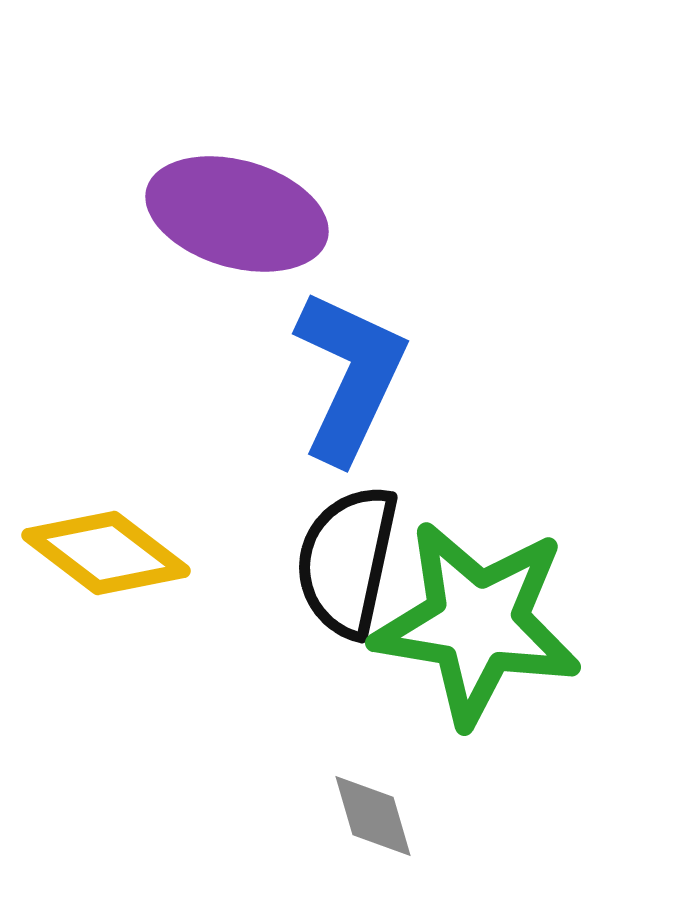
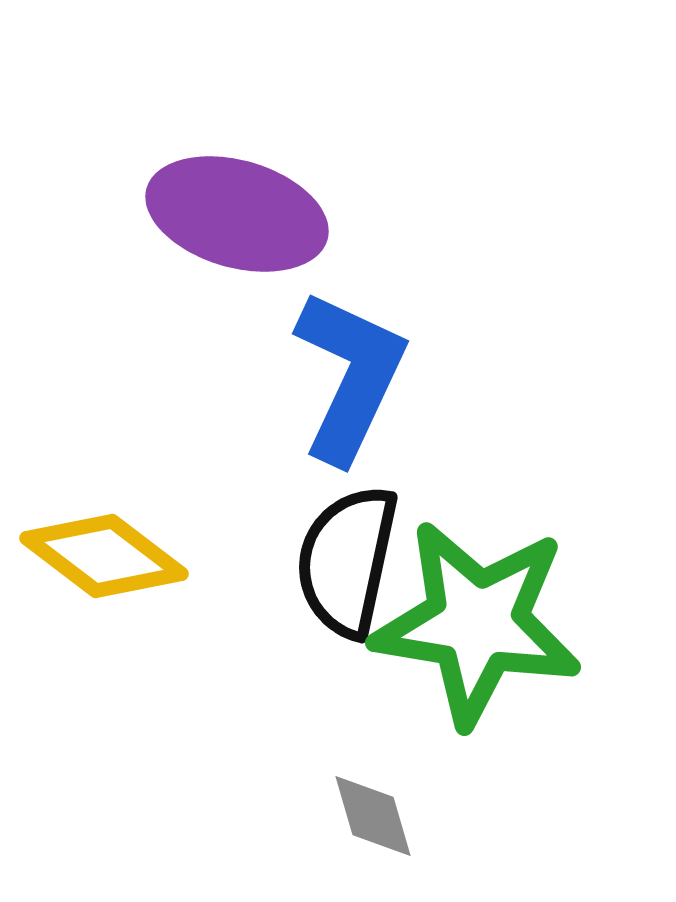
yellow diamond: moved 2 px left, 3 px down
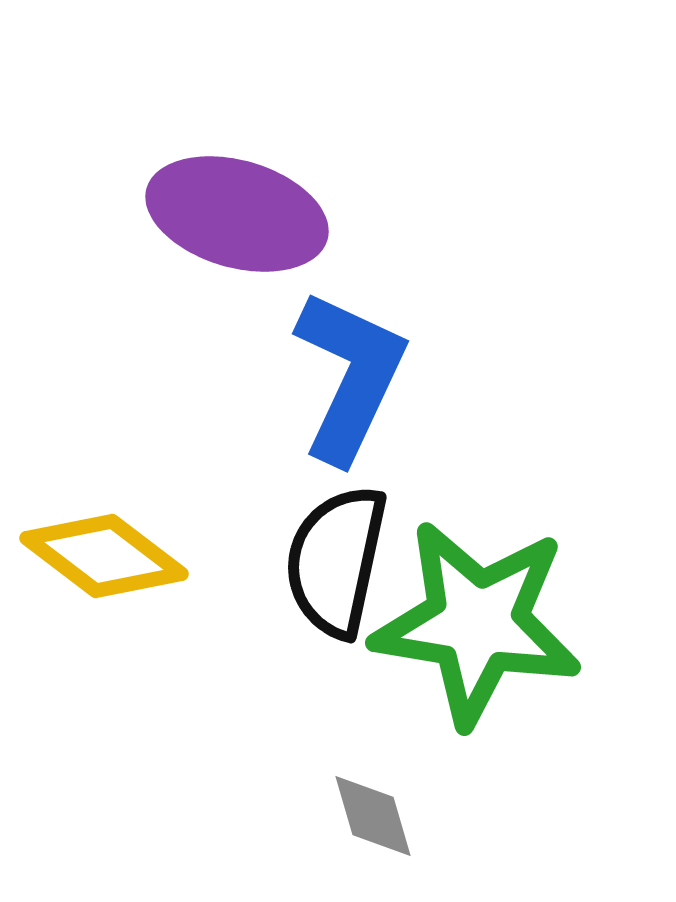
black semicircle: moved 11 px left
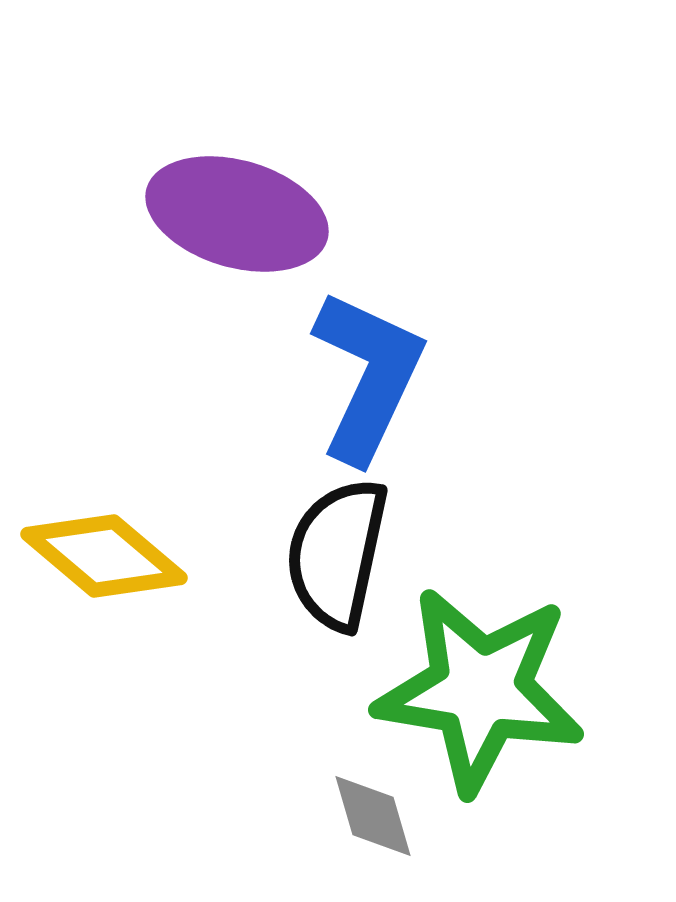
blue L-shape: moved 18 px right
yellow diamond: rotated 3 degrees clockwise
black semicircle: moved 1 px right, 7 px up
green star: moved 3 px right, 67 px down
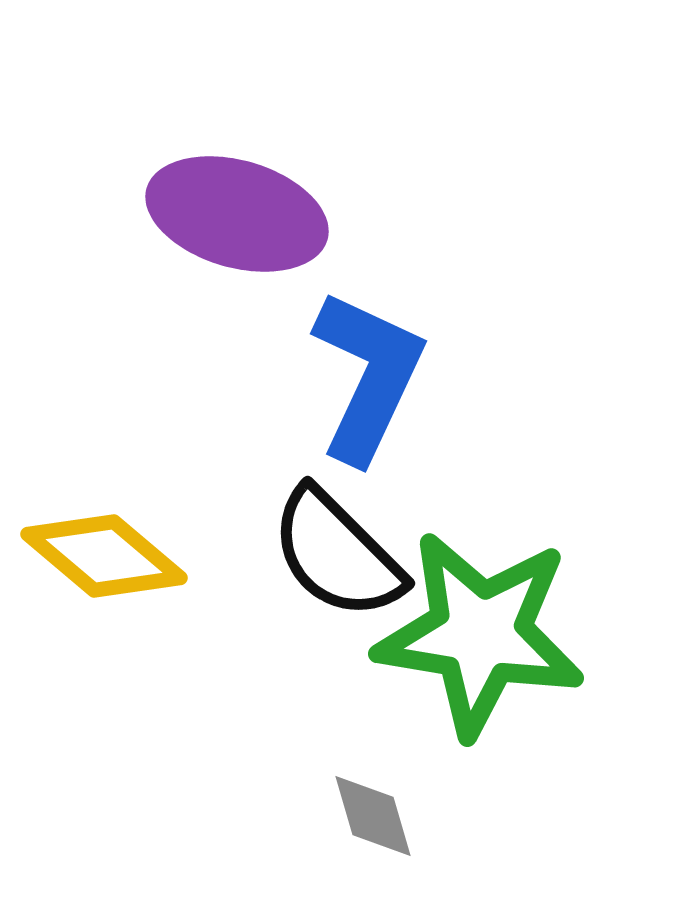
black semicircle: rotated 57 degrees counterclockwise
green star: moved 56 px up
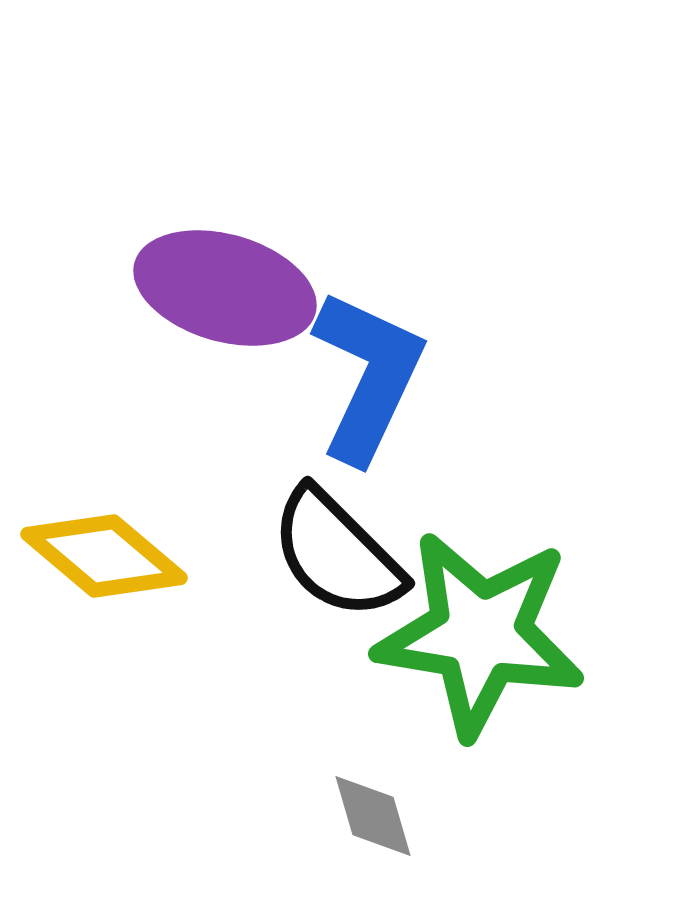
purple ellipse: moved 12 px left, 74 px down
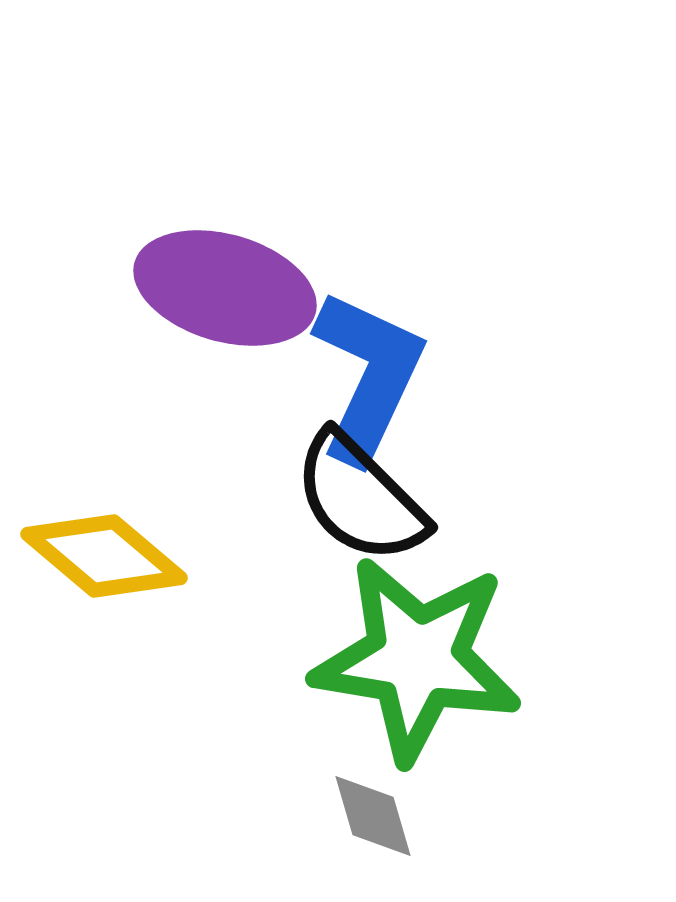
black semicircle: moved 23 px right, 56 px up
green star: moved 63 px left, 25 px down
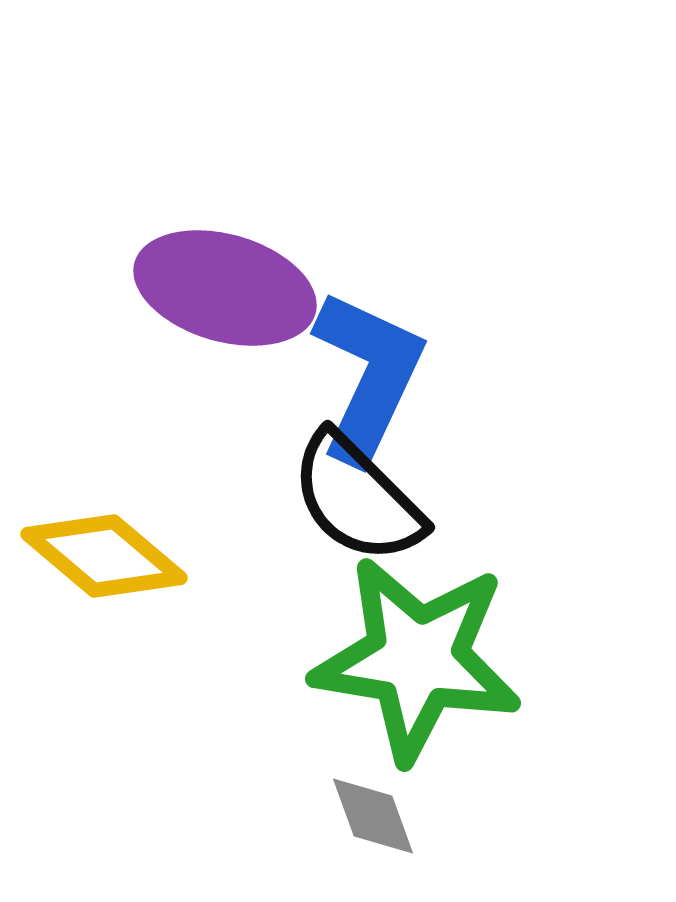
black semicircle: moved 3 px left
gray diamond: rotated 4 degrees counterclockwise
